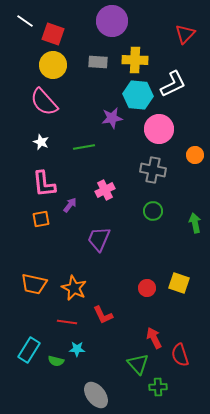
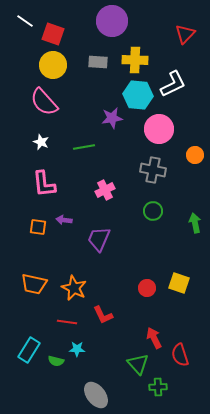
purple arrow: moved 6 px left, 15 px down; rotated 119 degrees counterclockwise
orange square: moved 3 px left, 8 px down; rotated 18 degrees clockwise
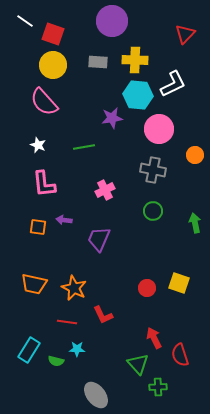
white star: moved 3 px left, 3 px down
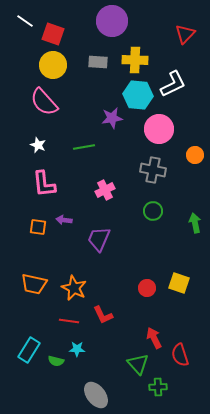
red line: moved 2 px right, 1 px up
